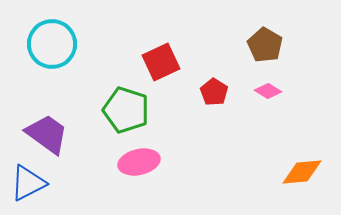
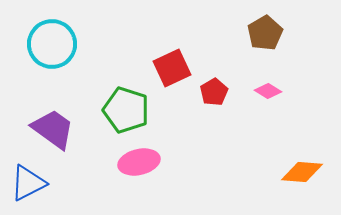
brown pentagon: moved 12 px up; rotated 12 degrees clockwise
red square: moved 11 px right, 6 px down
red pentagon: rotated 8 degrees clockwise
purple trapezoid: moved 6 px right, 5 px up
orange diamond: rotated 9 degrees clockwise
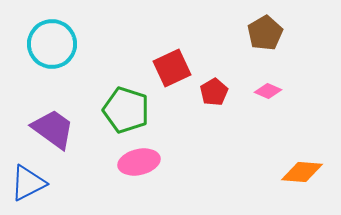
pink diamond: rotated 8 degrees counterclockwise
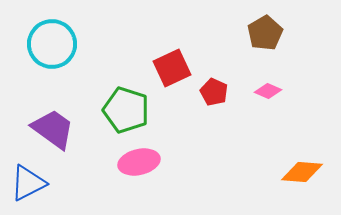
red pentagon: rotated 16 degrees counterclockwise
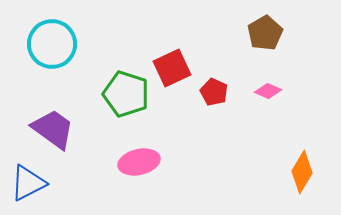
green pentagon: moved 16 px up
orange diamond: rotated 63 degrees counterclockwise
